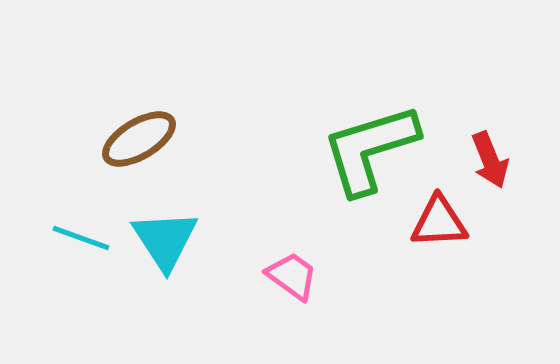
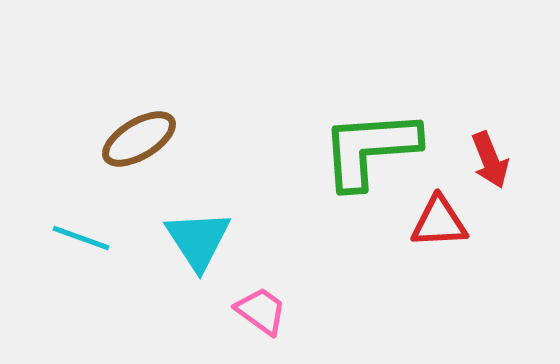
green L-shape: rotated 13 degrees clockwise
cyan triangle: moved 33 px right
pink trapezoid: moved 31 px left, 35 px down
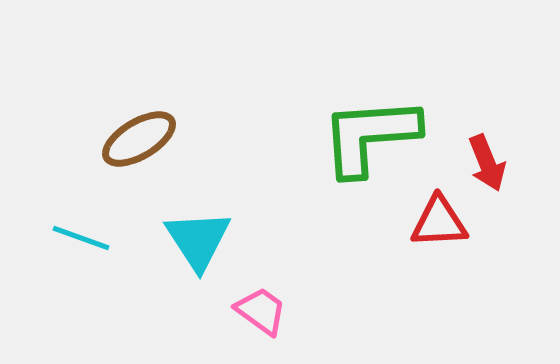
green L-shape: moved 13 px up
red arrow: moved 3 px left, 3 px down
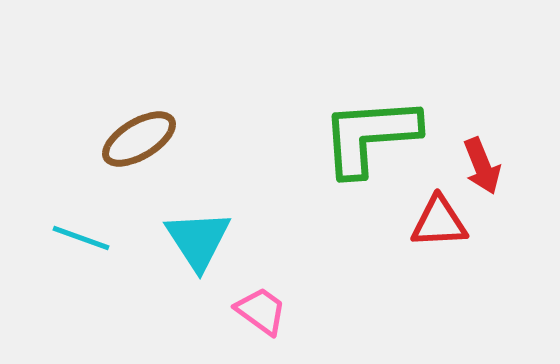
red arrow: moved 5 px left, 3 px down
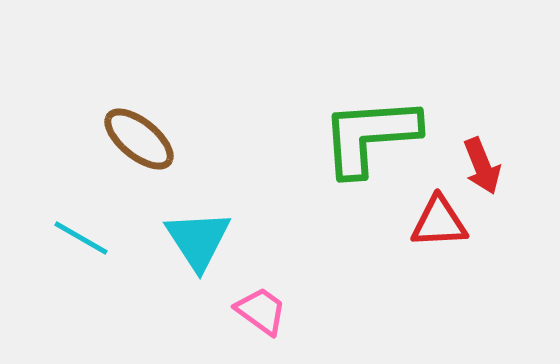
brown ellipse: rotated 70 degrees clockwise
cyan line: rotated 10 degrees clockwise
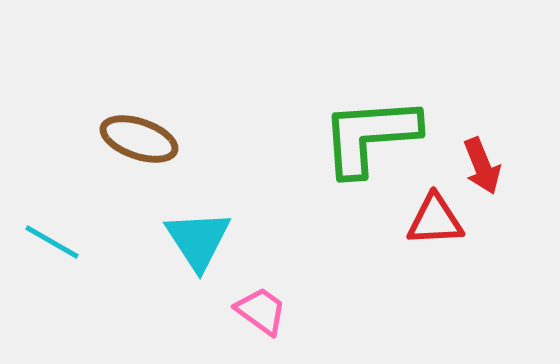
brown ellipse: rotated 20 degrees counterclockwise
red triangle: moved 4 px left, 2 px up
cyan line: moved 29 px left, 4 px down
